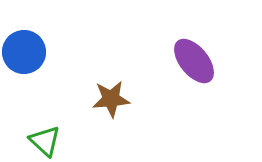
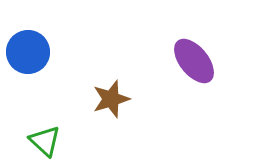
blue circle: moved 4 px right
brown star: rotated 12 degrees counterclockwise
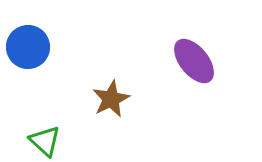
blue circle: moved 5 px up
brown star: rotated 9 degrees counterclockwise
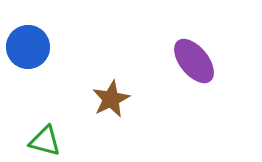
green triangle: rotated 28 degrees counterclockwise
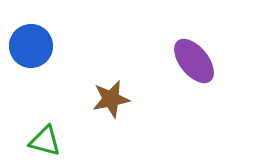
blue circle: moved 3 px right, 1 px up
brown star: rotated 15 degrees clockwise
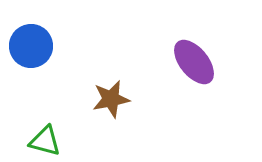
purple ellipse: moved 1 px down
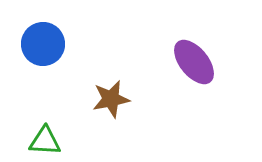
blue circle: moved 12 px right, 2 px up
green triangle: rotated 12 degrees counterclockwise
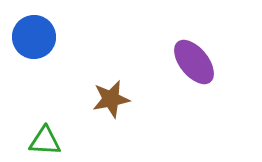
blue circle: moved 9 px left, 7 px up
